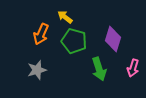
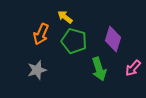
pink arrow: rotated 24 degrees clockwise
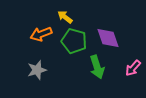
orange arrow: rotated 45 degrees clockwise
purple diamond: moved 5 px left, 1 px up; rotated 35 degrees counterclockwise
green arrow: moved 2 px left, 2 px up
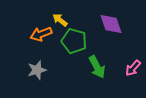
yellow arrow: moved 5 px left, 3 px down
purple diamond: moved 3 px right, 14 px up
green arrow: rotated 10 degrees counterclockwise
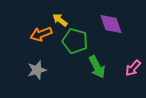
green pentagon: moved 1 px right
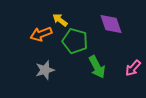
gray star: moved 8 px right
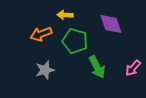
yellow arrow: moved 5 px right, 5 px up; rotated 35 degrees counterclockwise
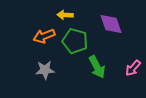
orange arrow: moved 3 px right, 2 px down
gray star: rotated 12 degrees clockwise
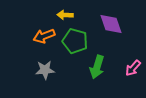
green arrow: rotated 45 degrees clockwise
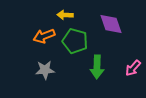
green arrow: rotated 15 degrees counterclockwise
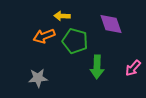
yellow arrow: moved 3 px left, 1 px down
gray star: moved 7 px left, 8 px down
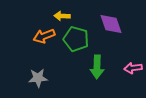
green pentagon: moved 1 px right, 2 px up
pink arrow: rotated 42 degrees clockwise
